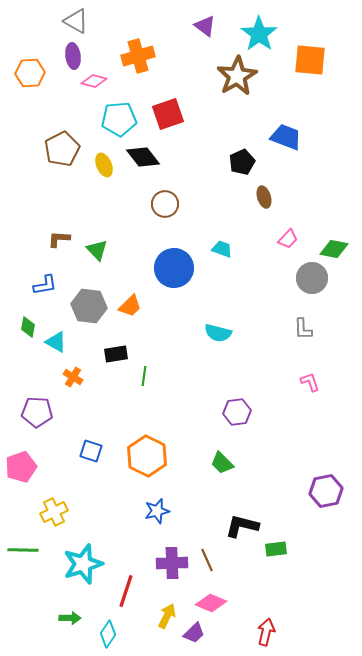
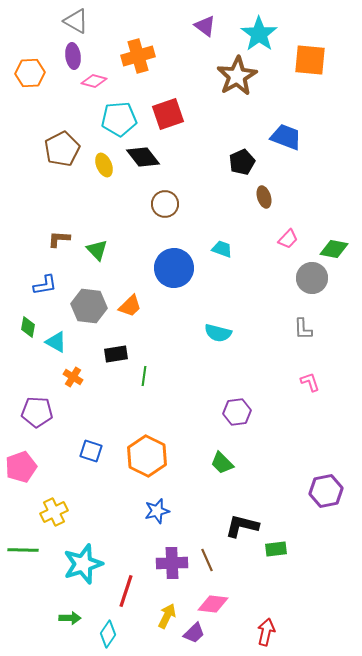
pink diamond at (211, 603): moved 2 px right, 1 px down; rotated 16 degrees counterclockwise
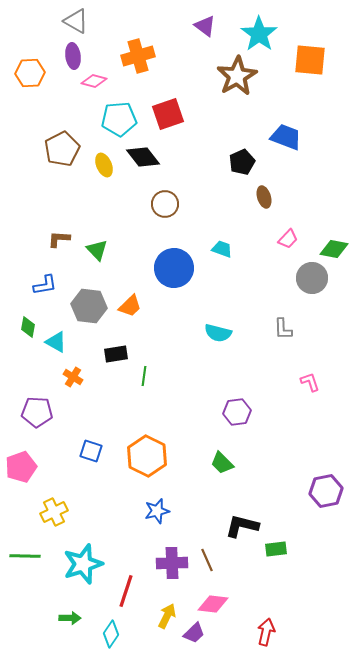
gray L-shape at (303, 329): moved 20 px left
green line at (23, 550): moved 2 px right, 6 px down
cyan diamond at (108, 634): moved 3 px right
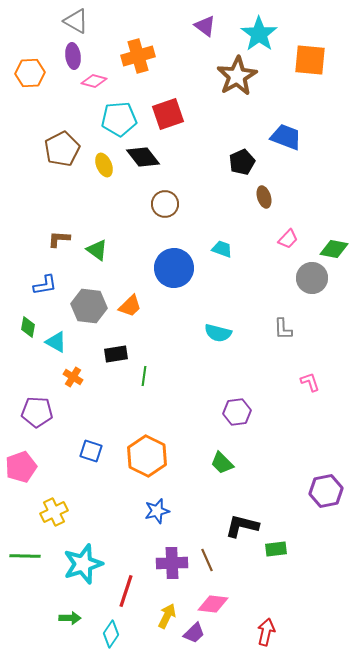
green triangle at (97, 250): rotated 10 degrees counterclockwise
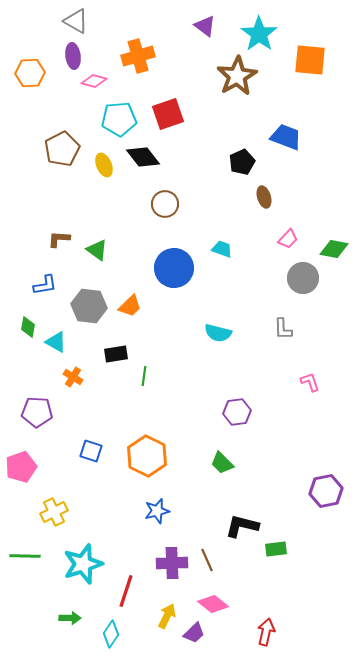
gray circle at (312, 278): moved 9 px left
pink diamond at (213, 604): rotated 32 degrees clockwise
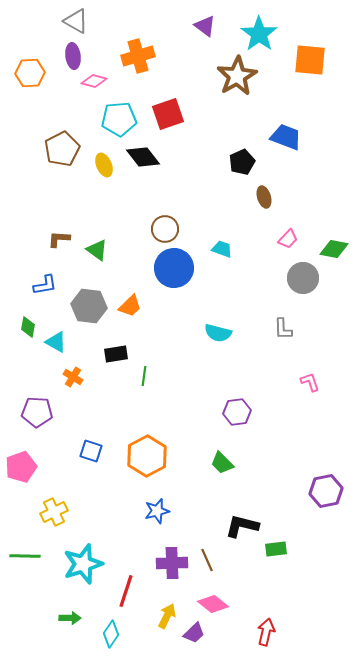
brown circle at (165, 204): moved 25 px down
orange hexagon at (147, 456): rotated 6 degrees clockwise
